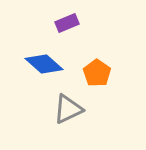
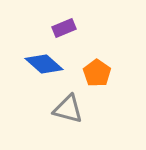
purple rectangle: moved 3 px left, 5 px down
gray triangle: rotated 40 degrees clockwise
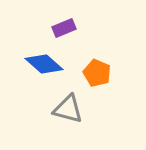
orange pentagon: rotated 12 degrees counterclockwise
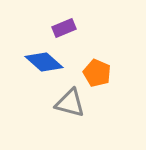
blue diamond: moved 2 px up
gray triangle: moved 2 px right, 6 px up
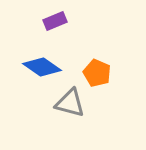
purple rectangle: moved 9 px left, 7 px up
blue diamond: moved 2 px left, 5 px down; rotated 6 degrees counterclockwise
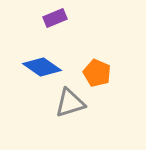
purple rectangle: moved 3 px up
gray triangle: rotated 32 degrees counterclockwise
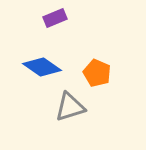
gray triangle: moved 4 px down
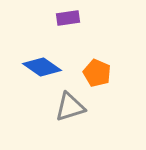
purple rectangle: moved 13 px right; rotated 15 degrees clockwise
